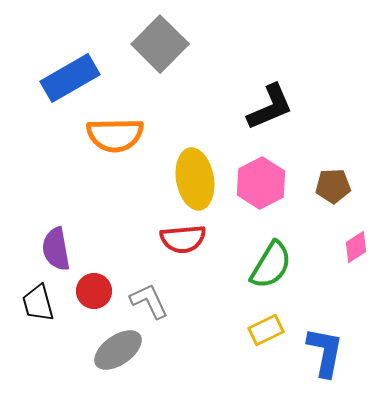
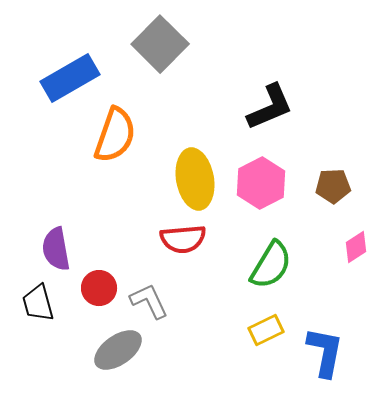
orange semicircle: rotated 70 degrees counterclockwise
red circle: moved 5 px right, 3 px up
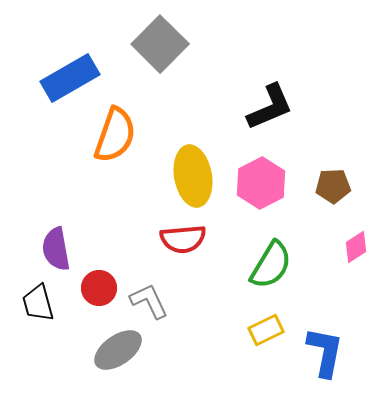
yellow ellipse: moved 2 px left, 3 px up
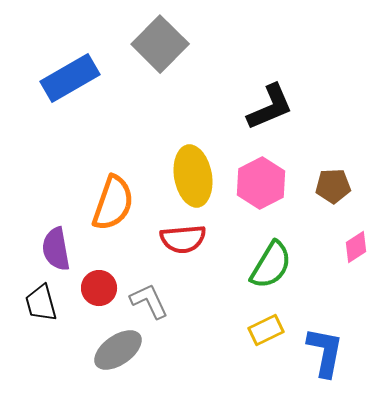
orange semicircle: moved 2 px left, 68 px down
black trapezoid: moved 3 px right
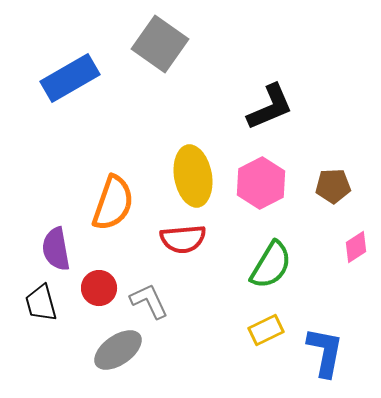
gray square: rotated 10 degrees counterclockwise
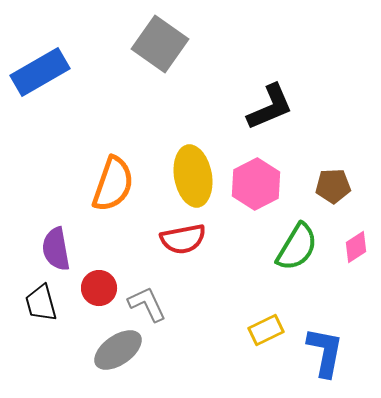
blue rectangle: moved 30 px left, 6 px up
pink hexagon: moved 5 px left, 1 px down
orange semicircle: moved 19 px up
red semicircle: rotated 6 degrees counterclockwise
green semicircle: moved 26 px right, 18 px up
gray L-shape: moved 2 px left, 3 px down
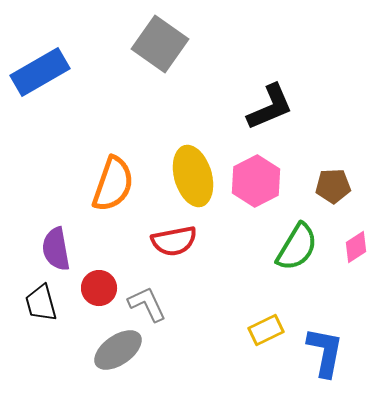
yellow ellipse: rotated 6 degrees counterclockwise
pink hexagon: moved 3 px up
red semicircle: moved 9 px left, 2 px down
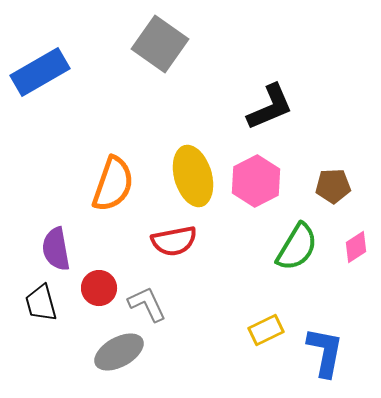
gray ellipse: moved 1 px right, 2 px down; rotated 6 degrees clockwise
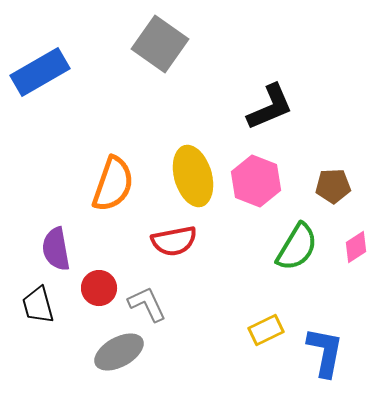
pink hexagon: rotated 12 degrees counterclockwise
black trapezoid: moved 3 px left, 2 px down
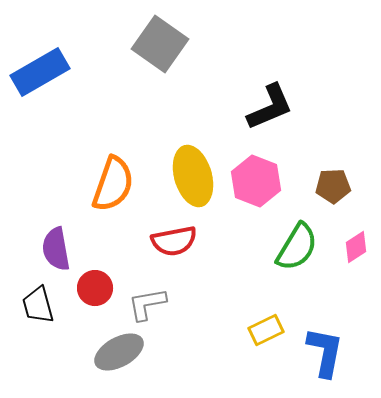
red circle: moved 4 px left
gray L-shape: rotated 75 degrees counterclockwise
